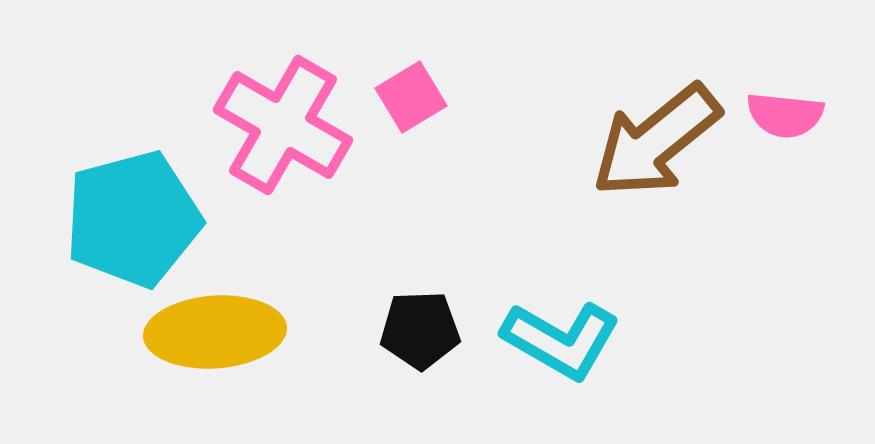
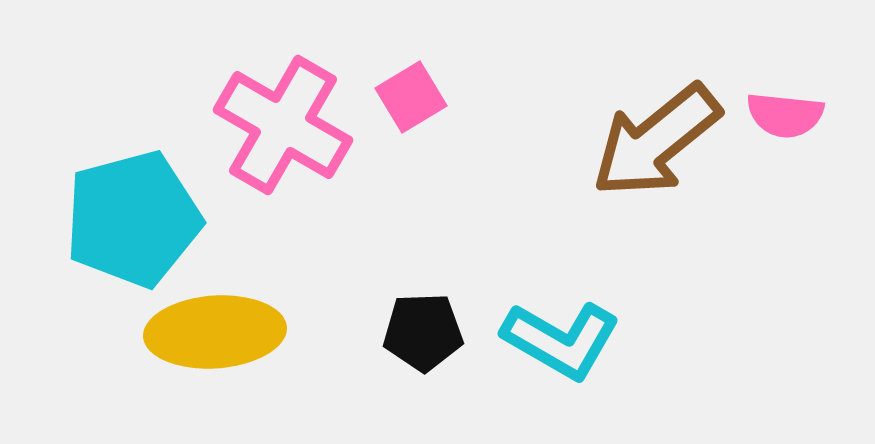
black pentagon: moved 3 px right, 2 px down
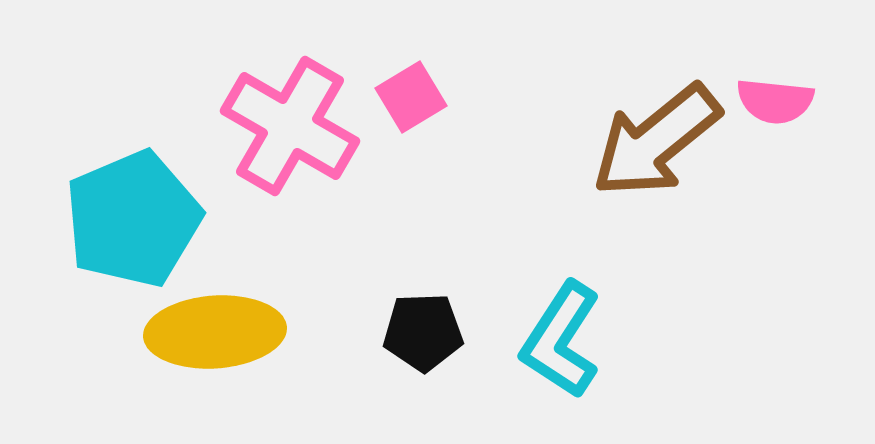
pink semicircle: moved 10 px left, 14 px up
pink cross: moved 7 px right, 1 px down
cyan pentagon: rotated 8 degrees counterclockwise
cyan L-shape: rotated 93 degrees clockwise
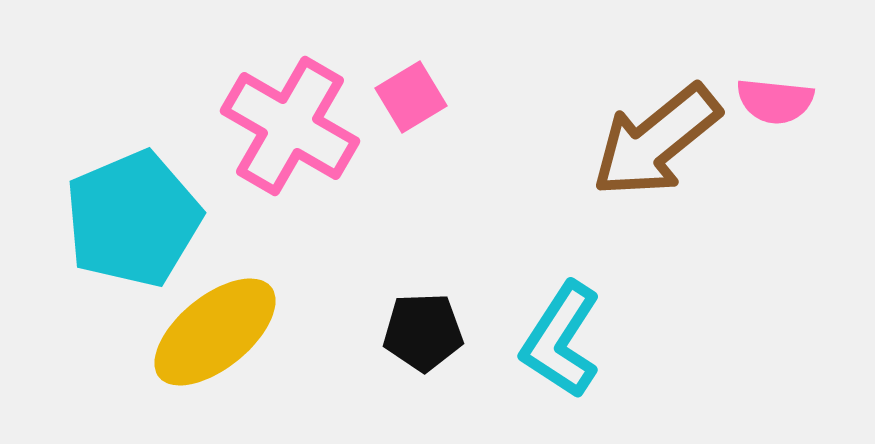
yellow ellipse: rotated 35 degrees counterclockwise
